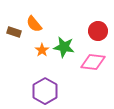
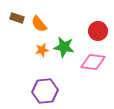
orange semicircle: moved 5 px right
brown rectangle: moved 3 px right, 14 px up
orange star: rotated 24 degrees clockwise
purple hexagon: rotated 25 degrees clockwise
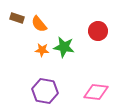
orange star: rotated 16 degrees clockwise
pink diamond: moved 3 px right, 30 px down
purple hexagon: rotated 15 degrees clockwise
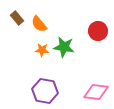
brown rectangle: rotated 32 degrees clockwise
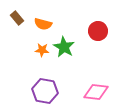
orange semicircle: moved 4 px right; rotated 36 degrees counterclockwise
green star: rotated 20 degrees clockwise
